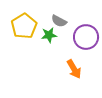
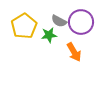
purple circle: moved 5 px left, 15 px up
orange arrow: moved 17 px up
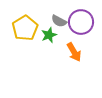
yellow pentagon: moved 1 px right, 2 px down
green star: rotated 14 degrees counterclockwise
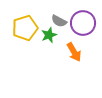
purple circle: moved 2 px right, 1 px down
yellow pentagon: rotated 15 degrees clockwise
